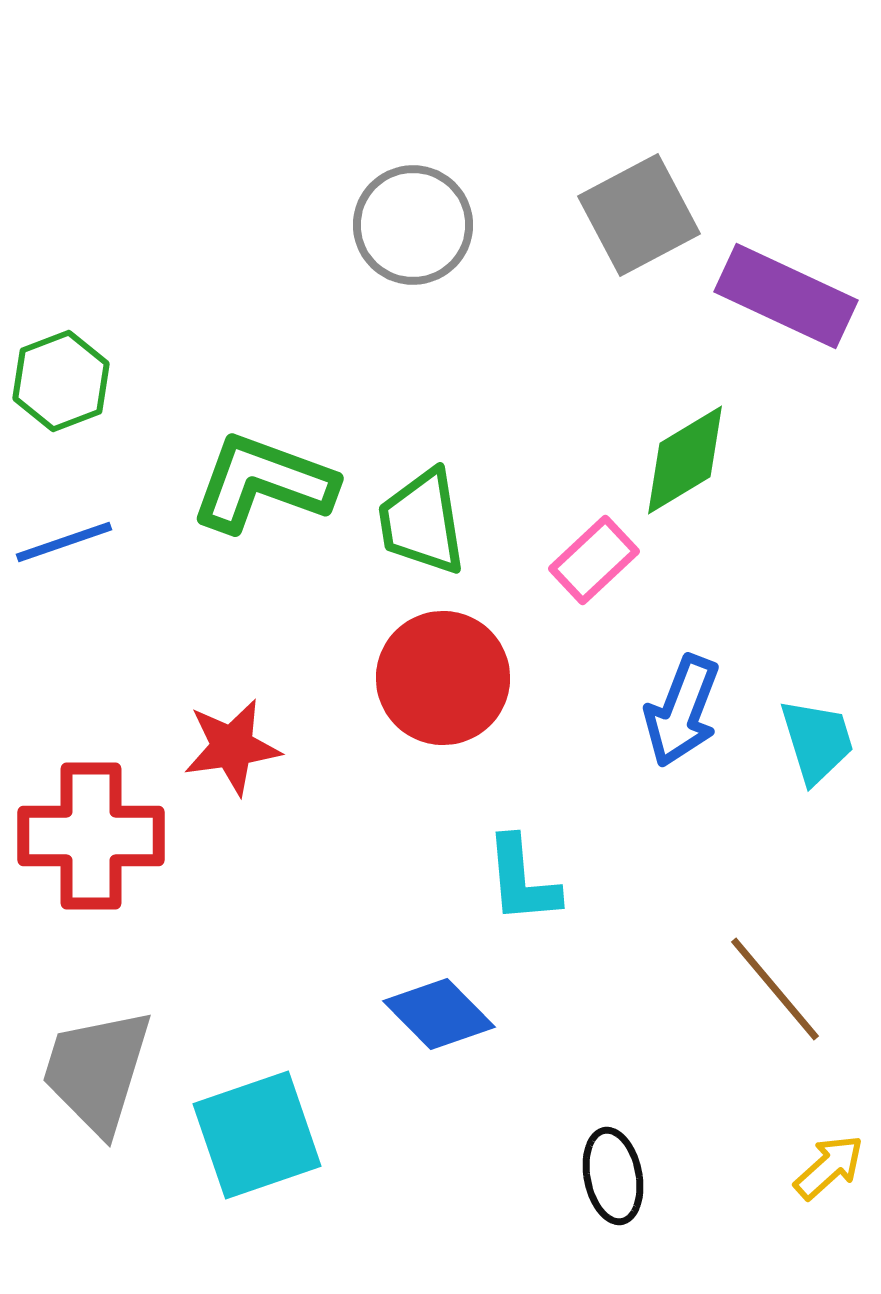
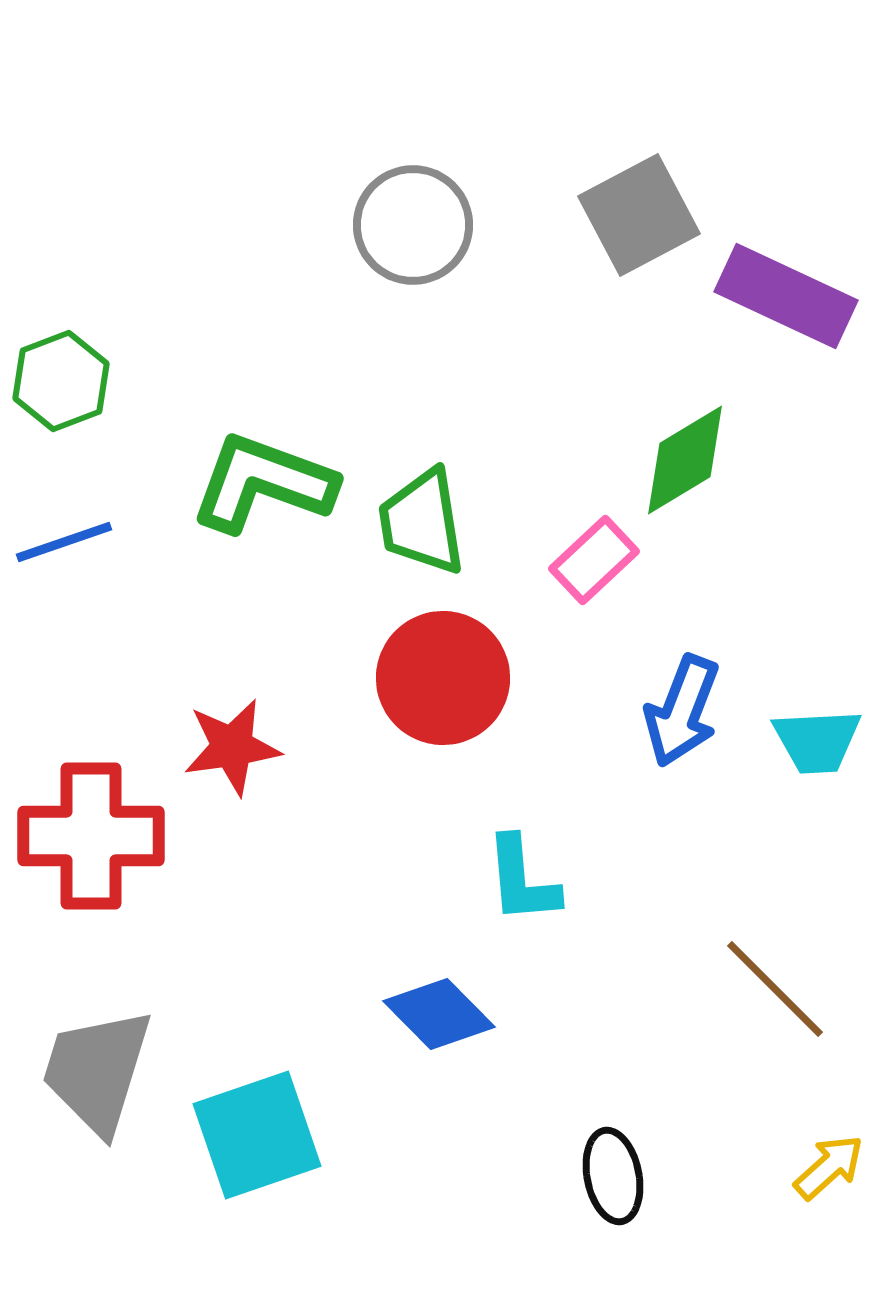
cyan trapezoid: rotated 104 degrees clockwise
brown line: rotated 5 degrees counterclockwise
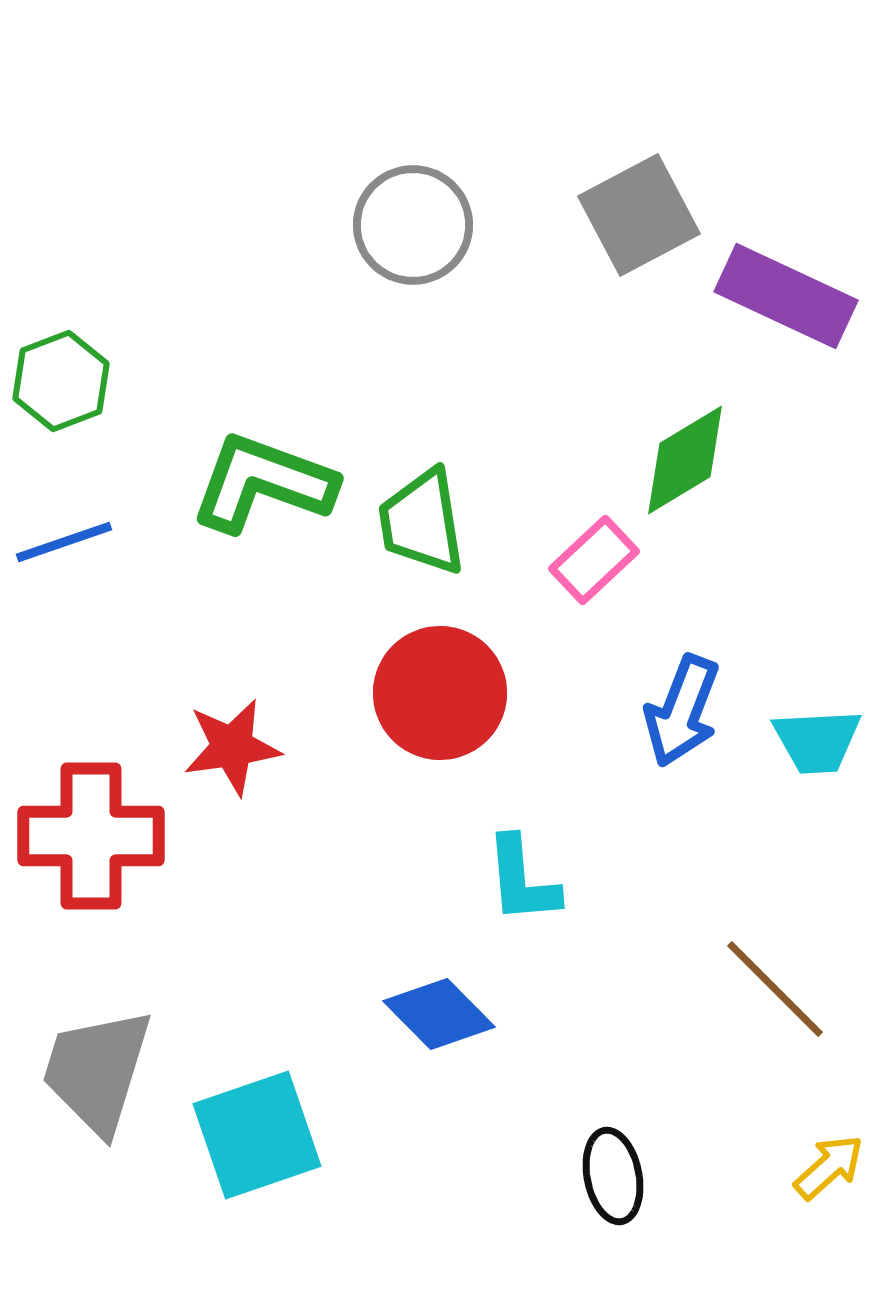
red circle: moved 3 px left, 15 px down
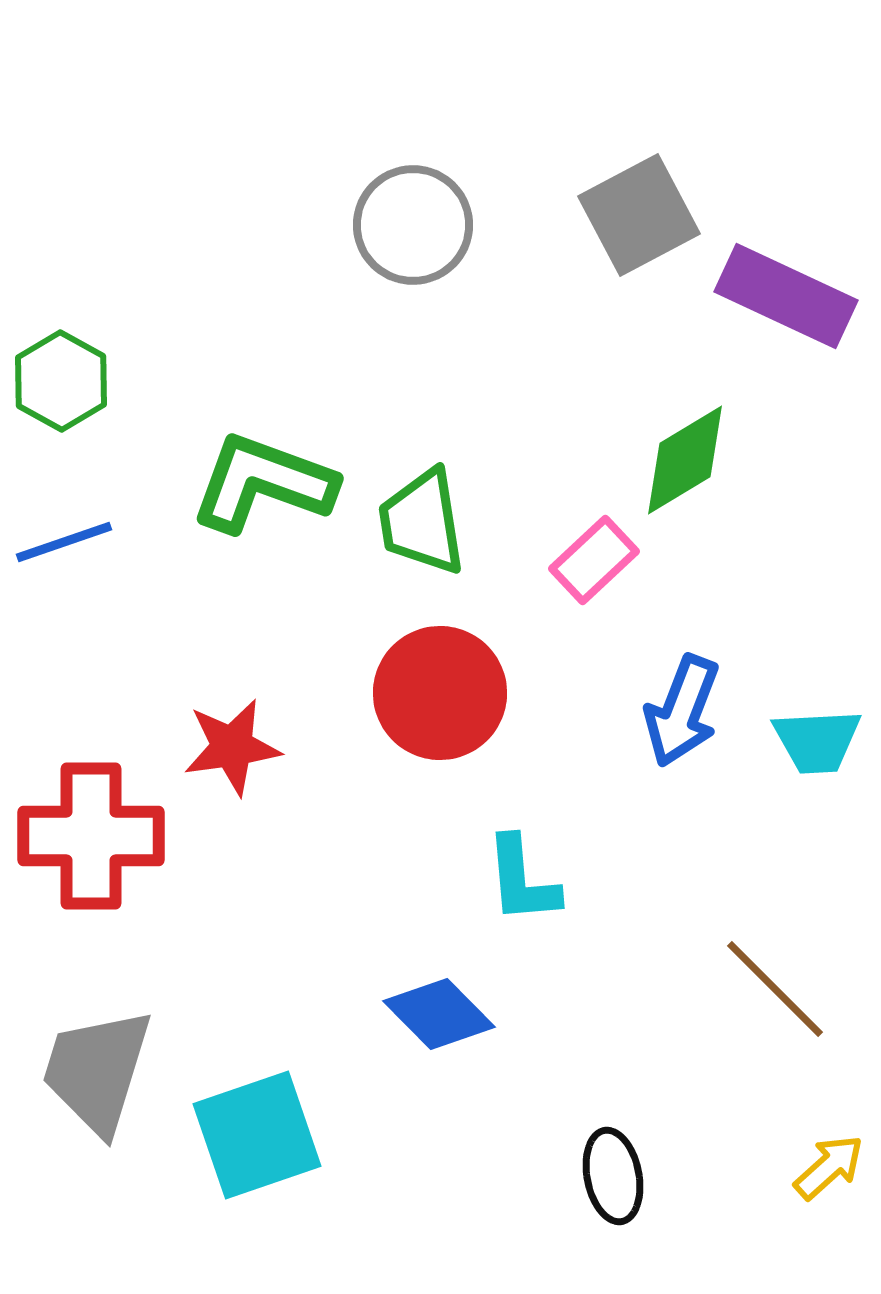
green hexagon: rotated 10 degrees counterclockwise
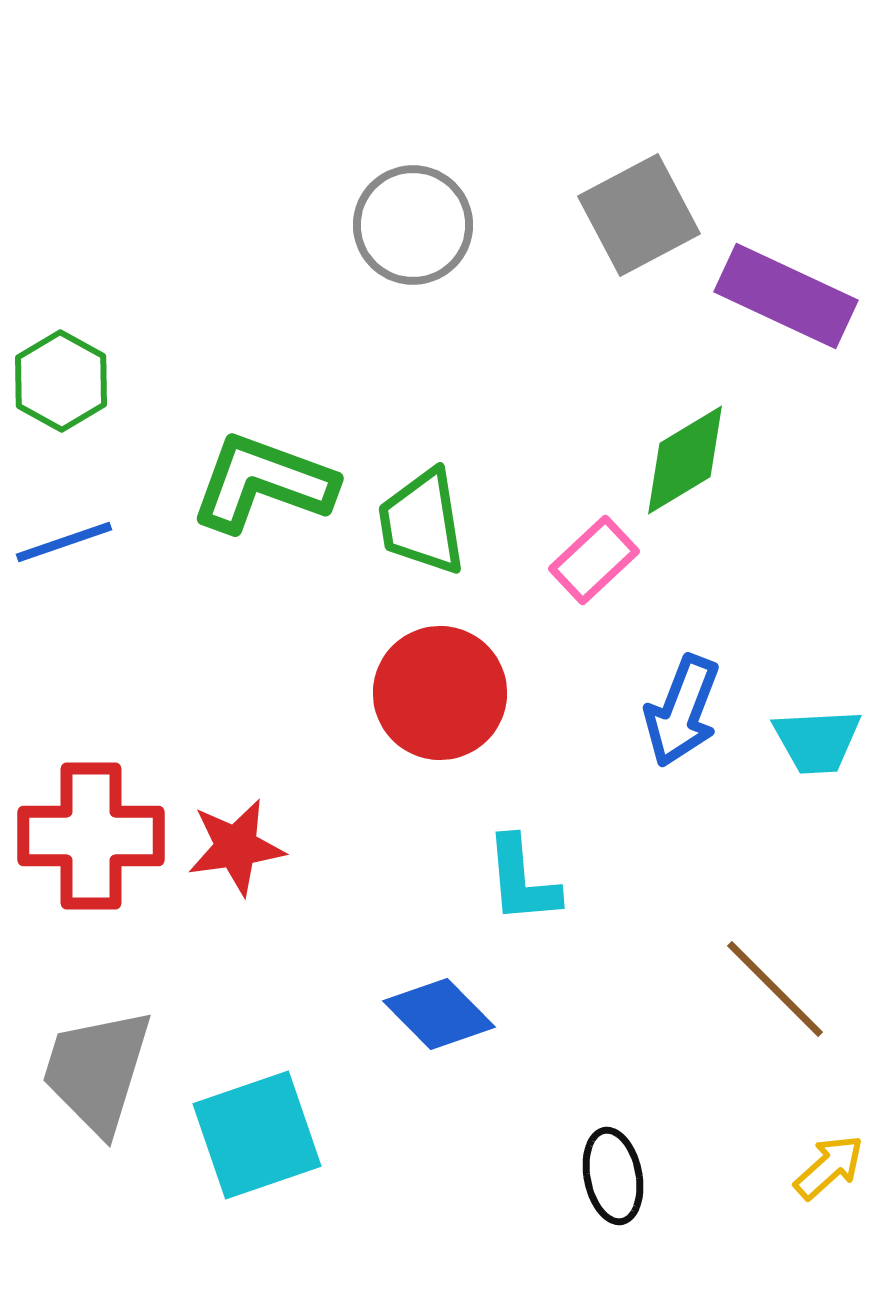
red star: moved 4 px right, 100 px down
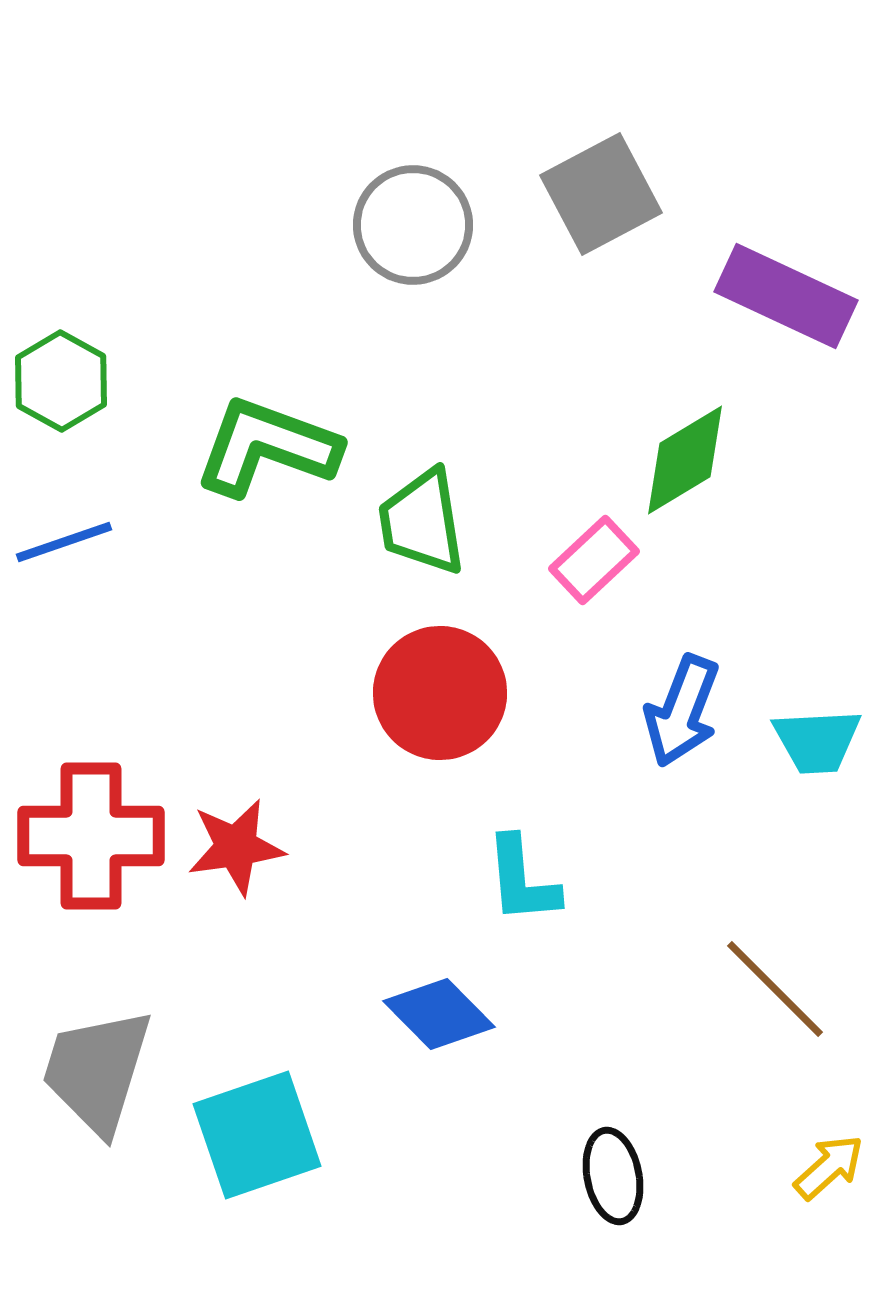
gray square: moved 38 px left, 21 px up
green L-shape: moved 4 px right, 36 px up
